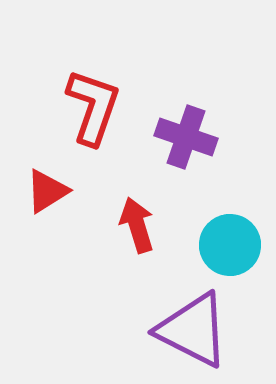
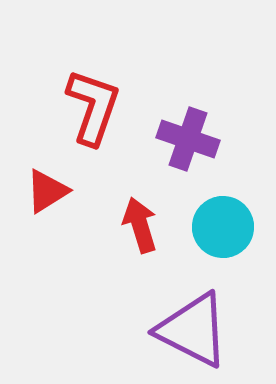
purple cross: moved 2 px right, 2 px down
red arrow: moved 3 px right
cyan circle: moved 7 px left, 18 px up
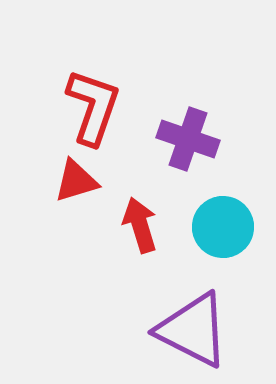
red triangle: moved 29 px right, 10 px up; rotated 15 degrees clockwise
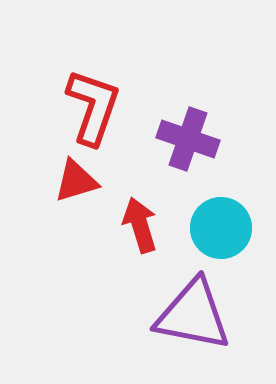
cyan circle: moved 2 px left, 1 px down
purple triangle: moved 15 px up; rotated 16 degrees counterclockwise
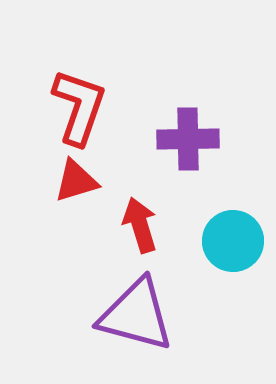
red L-shape: moved 14 px left
purple cross: rotated 20 degrees counterclockwise
cyan circle: moved 12 px right, 13 px down
purple triangle: moved 57 px left; rotated 4 degrees clockwise
